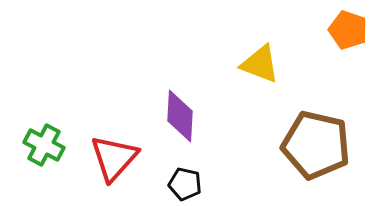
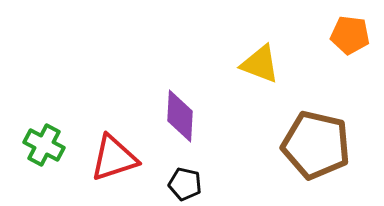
orange pentagon: moved 2 px right, 5 px down; rotated 12 degrees counterclockwise
red triangle: rotated 30 degrees clockwise
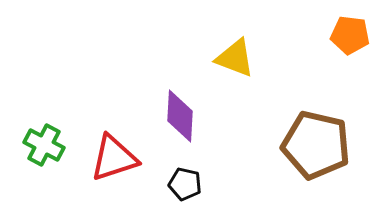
yellow triangle: moved 25 px left, 6 px up
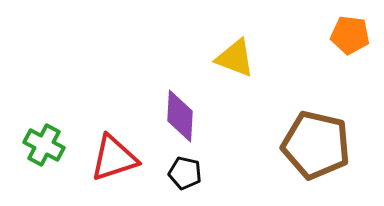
black pentagon: moved 11 px up
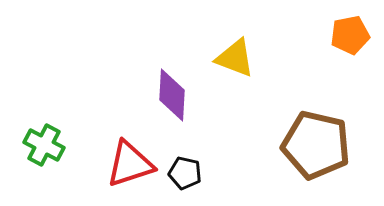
orange pentagon: rotated 18 degrees counterclockwise
purple diamond: moved 8 px left, 21 px up
red triangle: moved 16 px right, 6 px down
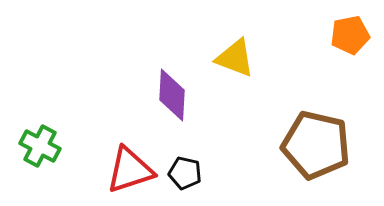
green cross: moved 4 px left, 1 px down
red triangle: moved 6 px down
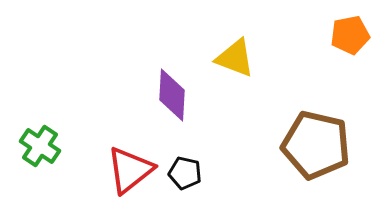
green cross: rotated 6 degrees clockwise
red triangle: rotated 20 degrees counterclockwise
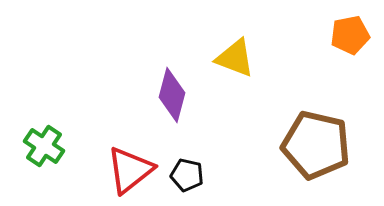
purple diamond: rotated 12 degrees clockwise
green cross: moved 4 px right
black pentagon: moved 2 px right, 2 px down
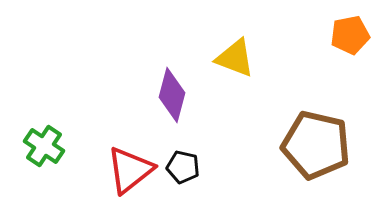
black pentagon: moved 4 px left, 8 px up
